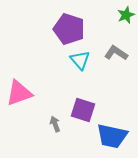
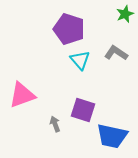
green star: moved 1 px left, 1 px up
pink triangle: moved 3 px right, 2 px down
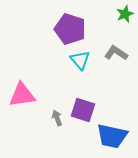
purple pentagon: moved 1 px right
pink triangle: rotated 12 degrees clockwise
gray arrow: moved 2 px right, 6 px up
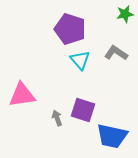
green star: rotated 12 degrees clockwise
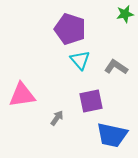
gray L-shape: moved 14 px down
purple square: moved 8 px right, 9 px up; rotated 30 degrees counterclockwise
gray arrow: rotated 56 degrees clockwise
blue trapezoid: moved 1 px up
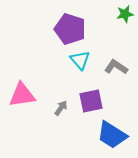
gray arrow: moved 4 px right, 10 px up
blue trapezoid: rotated 20 degrees clockwise
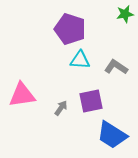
cyan triangle: rotated 45 degrees counterclockwise
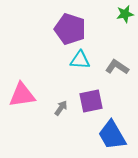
gray L-shape: moved 1 px right
blue trapezoid: rotated 28 degrees clockwise
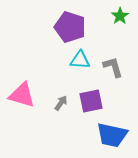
green star: moved 5 px left, 2 px down; rotated 24 degrees counterclockwise
purple pentagon: moved 2 px up
gray L-shape: moved 4 px left; rotated 40 degrees clockwise
pink triangle: rotated 24 degrees clockwise
gray arrow: moved 5 px up
blue trapezoid: rotated 48 degrees counterclockwise
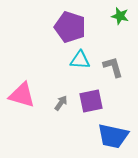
green star: rotated 24 degrees counterclockwise
blue trapezoid: moved 1 px right, 1 px down
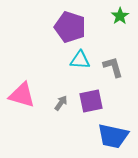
green star: rotated 24 degrees clockwise
